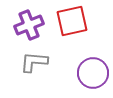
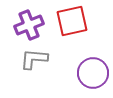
gray L-shape: moved 3 px up
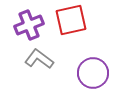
red square: moved 1 px left, 1 px up
gray L-shape: moved 5 px right; rotated 32 degrees clockwise
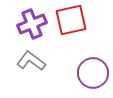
purple cross: moved 3 px right, 1 px up
gray L-shape: moved 8 px left, 2 px down
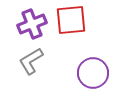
red square: rotated 8 degrees clockwise
gray L-shape: rotated 68 degrees counterclockwise
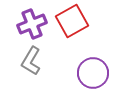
red square: moved 1 px right, 1 px down; rotated 24 degrees counterclockwise
gray L-shape: rotated 28 degrees counterclockwise
